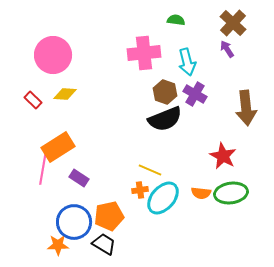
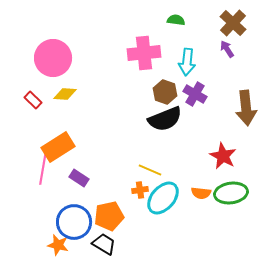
pink circle: moved 3 px down
cyan arrow: rotated 20 degrees clockwise
orange star: rotated 15 degrees clockwise
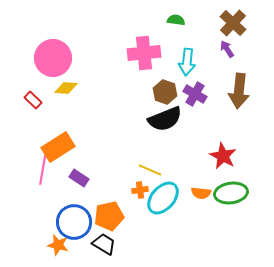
yellow diamond: moved 1 px right, 6 px up
brown arrow: moved 7 px left, 17 px up; rotated 12 degrees clockwise
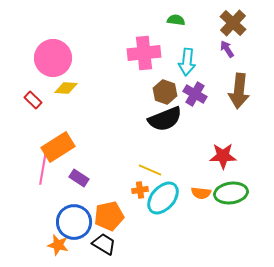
red star: rotated 28 degrees counterclockwise
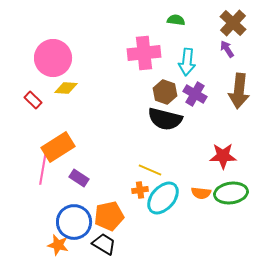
black semicircle: rotated 36 degrees clockwise
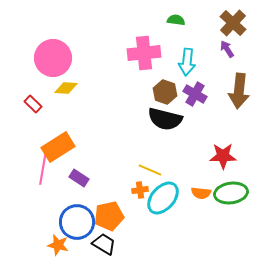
red rectangle: moved 4 px down
blue circle: moved 3 px right
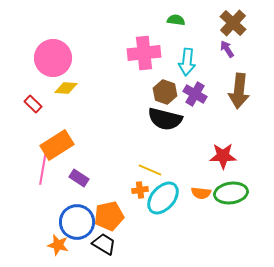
orange rectangle: moved 1 px left, 2 px up
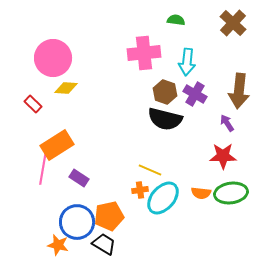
purple arrow: moved 74 px down
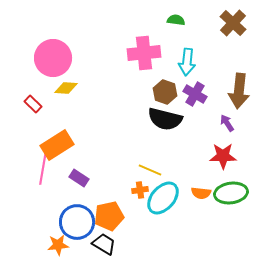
orange star: rotated 20 degrees counterclockwise
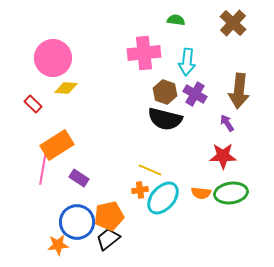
black trapezoid: moved 4 px right, 5 px up; rotated 70 degrees counterclockwise
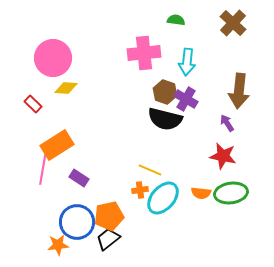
purple cross: moved 9 px left, 5 px down
red star: rotated 12 degrees clockwise
